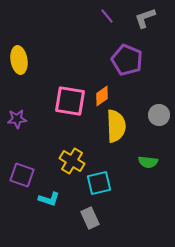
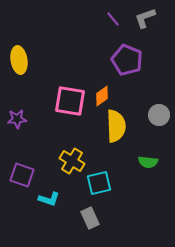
purple line: moved 6 px right, 3 px down
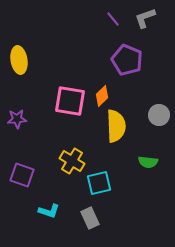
orange diamond: rotated 10 degrees counterclockwise
cyan L-shape: moved 12 px down
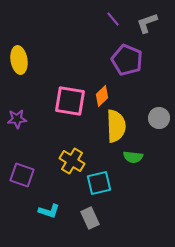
gray L-shape: moved 2 px right, 5 px down
gray circle: moved 3 px down
green semicircle: moved 15 px left, 5 px up
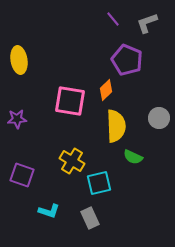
orange diamond: moved 4 px right, 6 px up
green semicircle: rotated 18 degrees clockwise
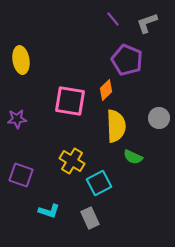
yellow ellipse: moved 2 px right
purple square: moved 1 px left
cyan square: rotated 15 degrees counterclockwise
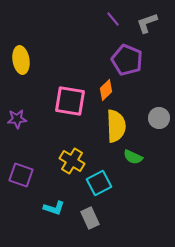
cyan L-shape: moved 5 px right, 3 px up
